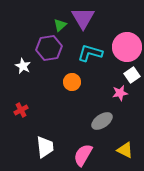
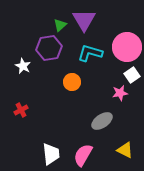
purple triangle: moved 1 px right, 2 px down
white trapezoid: moved 6 px right, 7 px down
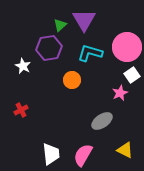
orange circle: moved 2 px up
pink star: rotated 14 degrees counterclockwise
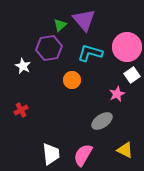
purple triangle: rotated 10 degrees counterclockwise
pink star: moved 3 px left, 1 px down
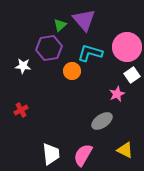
white star: rotated 21 degrees counterclockwise
orange circle: moved 9 px up
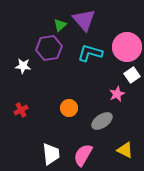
orange circle: moved 3 px left, 37 px down
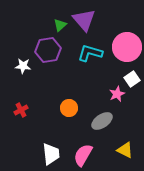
purple hexagon: moved 1 px left, 2 px down
white square: moved 4 px down
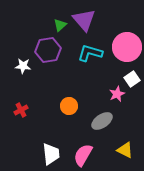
orange circle: moved 2 px up
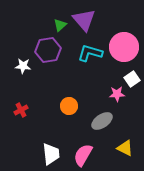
pink circle: moved 3 px left
pink star: rotated 21 degrees clockwise
yellow triangle: moved 2 px up
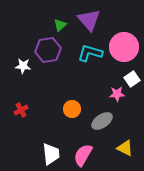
purple triangle: moved 5 px right
orange circle: moved 3 px right, 3 px down
